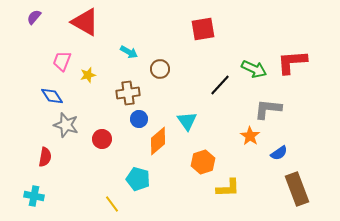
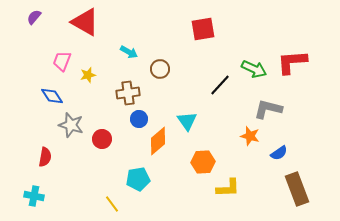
gray L-shape: rotated 8 degrees clockwise
gray star: moved 5 px right
orange star: rotated 18 degrees counterclockwise
orange hexagon: rotated 15 degrees clockwise
cyan pentagon: rotated 25 degrees counterclockwise
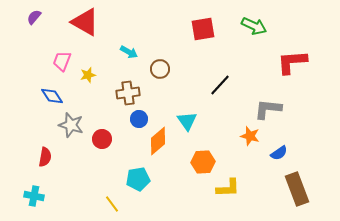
green arrow: moved 43 px up
gray L-shape: rotated 8 degrees counterclockwise
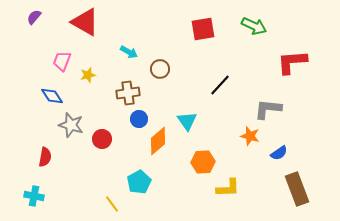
cyan pentagon: moved 1 px right, 3 px down; rotated 20 degrees counterclockwise
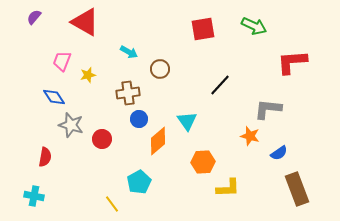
blue diamond: moved 2 px right, 1 px down
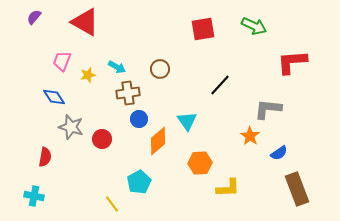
cyan arrow: moved 12 px left, 15 px down
gray star: moved 2 px down
orange star: rotated 18 degrees clockwise
orange hexagon: moved 3 px left, 1 px down
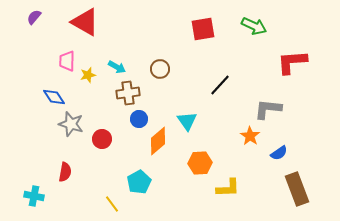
pink trapezoid: moved 5 px right; rotated 20 degrees counterclockwise
gray star: moved 3 px up
red semicircle: moved 20 px right, 15 px down
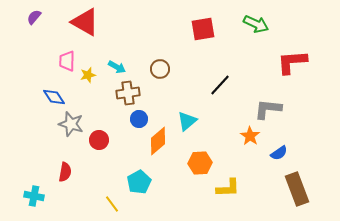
green arrow: moved 2 px right, 2 px up
cyan triangle: rotated 25 degrees clockwise
red circle: moved 3 px left, 1 px down
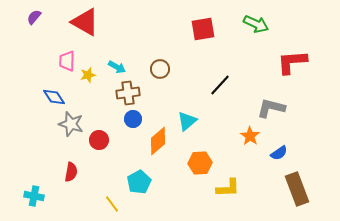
gray L-shape: moved 3 px right, 1 px up; rotated 8 degrees clockwise
blue circle: moved 6 px left
red semicircle: moved 6 px right
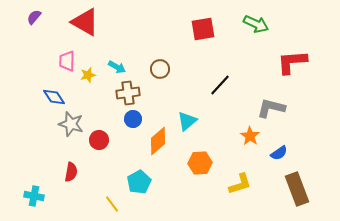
yellow L-shape: moved 12 px right, 4 px up; rotated 15 degrees counterclockwise
